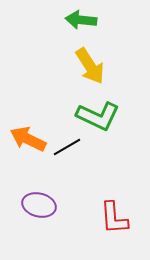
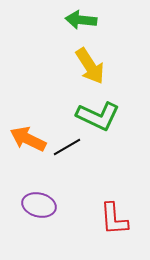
red L-shape: moved 1 px down
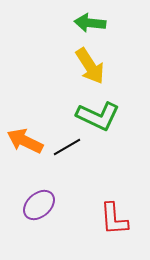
green arrow: moved 9 px right, 3 px down
orange arrow: moved 3 px left, 2 px down
purple ellipse: rotated 56 degrees counterclockwise
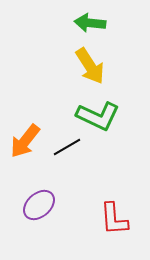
orange arrow: rotated 78 degrees counterclockwise
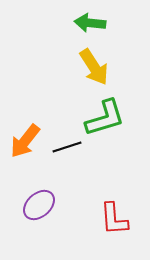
yellow arrow: moved 4 px right, 1 px down
green L-shape: moved 7 px right, 2 px down; rotated 42 degrees counterclockwise
black line: rotated 12 degrees clockwise
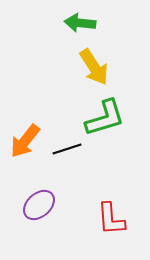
green arrow: moved 10 px left
black line: moved 2 px down
red L-shape: moved 3 px left
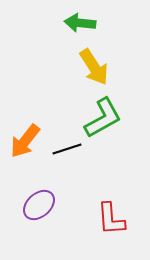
green L-shape: moved 2 px left; rotated 12 degrees counterclockwise
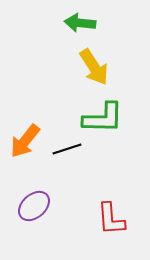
green L-shape: rotated 30 degrees clockwise
purple ellipse: moved 5 px left, 1 px down
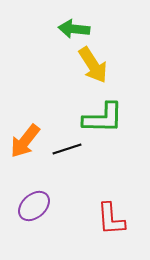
green arrow: moved 6 px left, 6 px down
yellow arrow: moved 1 px left, 2 px up
